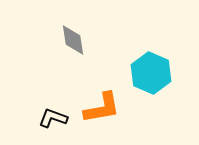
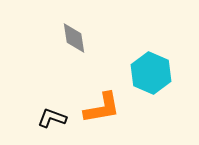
gray diamond: moved 1 px right, 2 px up
black L-shape: moved 1 px left
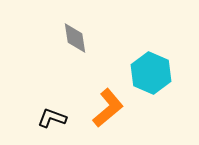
gray diamond: moved 1 px right
orange L-shape: moved 6 px right; rotated 30 degrees counterclockwise
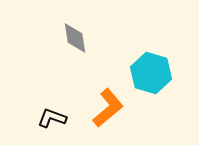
cyan hexagon: rotated 6 degrees counterclockwise
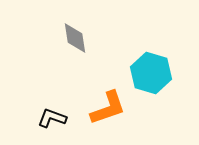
orange L-shape: rotated 21 degrees clockwise
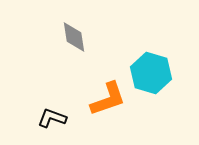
gray diamond: moved 1 px left, 1 px up
orange L-shape: moved 9 px up
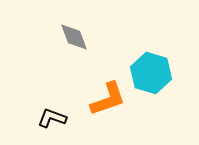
gray diamond: rotated 12 degrees counterclockwise
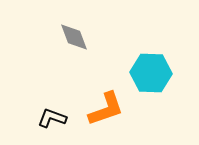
cyan hexagon: rotated 15 degrees counterclockwise
orange L-shape: moved 2 px left, 10 px down
